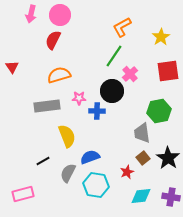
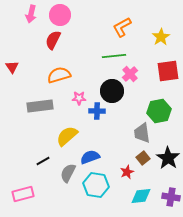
green line: rotated 50 degrees clockwise
gray rectangle: moved 7 px left
yellow semicircle: rotated 110 degrees counterclockwise
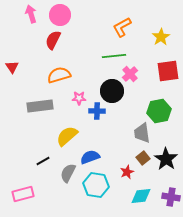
pink arrow: rotated 150 degrees clockwise
black star: moved 2 px left, 1 px down
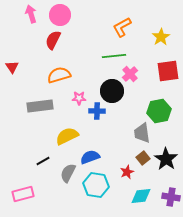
yellow semicircle: rotated 15 degrees clockwise
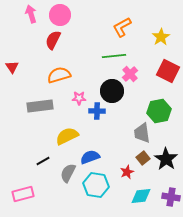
red square: rotated 35 degrees clockwise
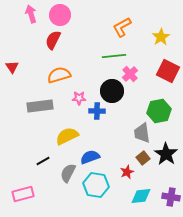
black star: moved 5 px up
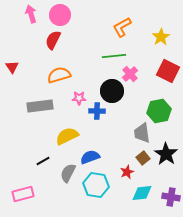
cyan diamond: moved 1 px right, 3 px up
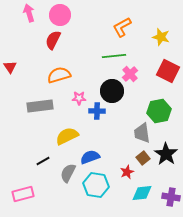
pink arrow: moved 2 px left, 1 px up
yellow star: rotated 24 degrees counterclockwise
red triangle: moved 2 px left
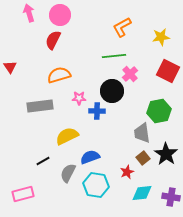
yellow star: rotated 24 degrees counterclockwise
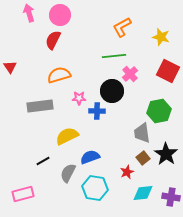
yellow star: rotated 24 degrees clockwise
cyan hexagon: moved 1 px left, 3 px down
cyan diamond: moved 1 px right
